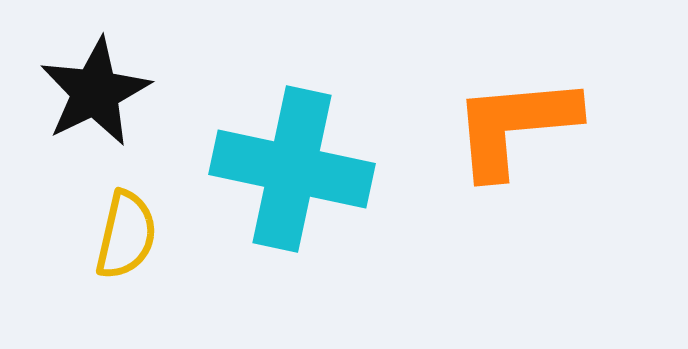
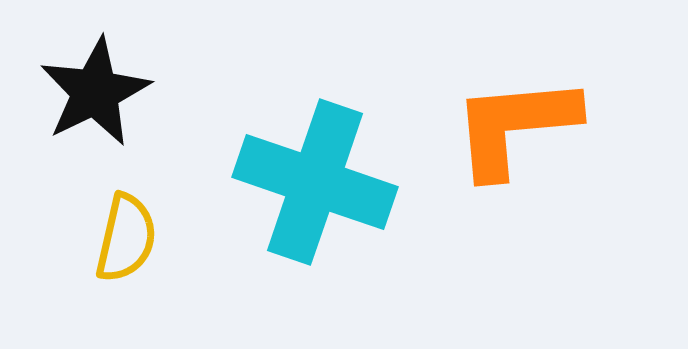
cyan cross: moved 23 px right, 13 px down; rotated 7 degrees clockwise
yellow semicircle: moved 3 px down
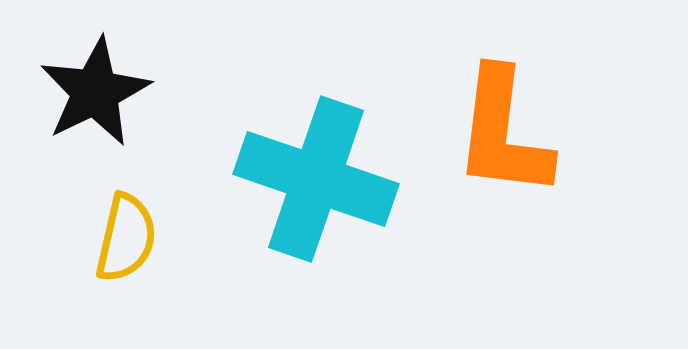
orange L-shape: moved 12 px left, 7 px down; rotated 78 degrees counterclockwise
cyan cross: moved 1 px right, 3 px up
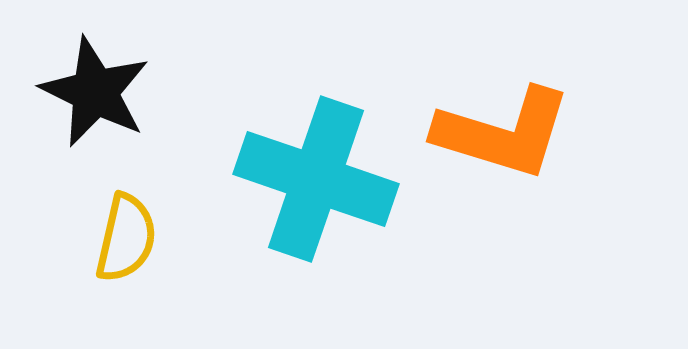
black star: rotated 20 degrees counterclockwise
orange L-shape: rotated 80 degrees counterclockwise
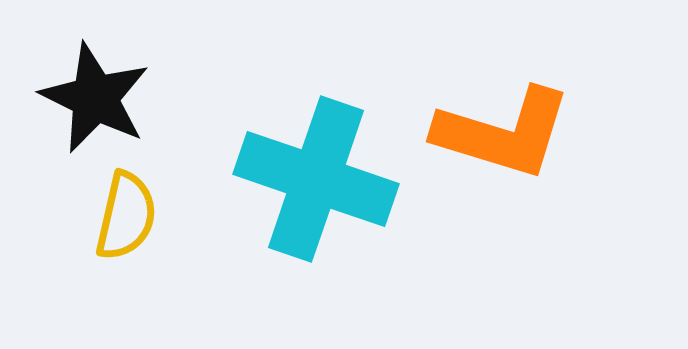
black star: moved 6 px down
yellow semicircle: moved 22 px up
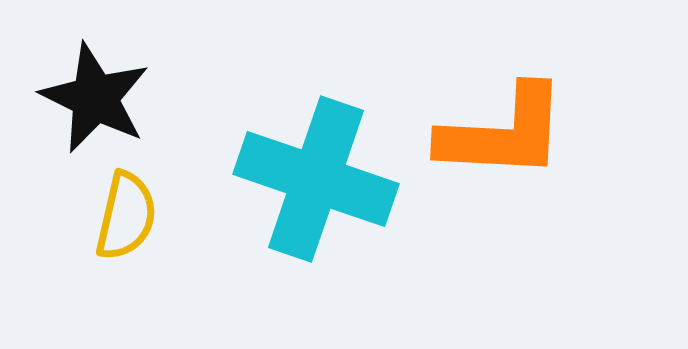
orange L-shape: rotated 14 degrees counterclockwise
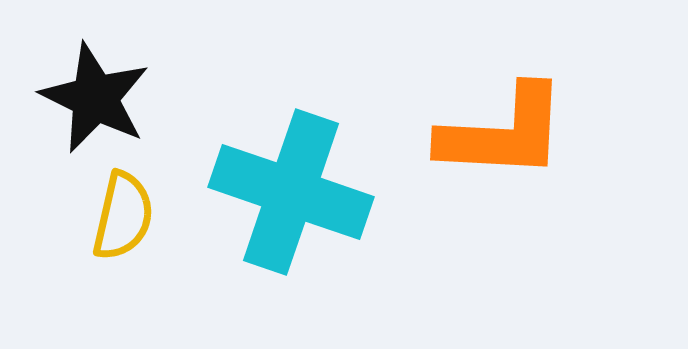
cyan cross: moved 25 px left, 13 px down
yellow semicircle: moved 3 px left
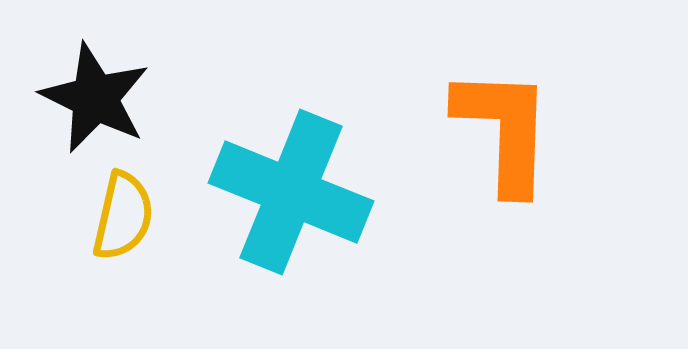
orange L-shape: moved 1 px right, 3 px up; rotated 91 degrees counterclockwise
cyan cross: rotated 3 degrees clockwise
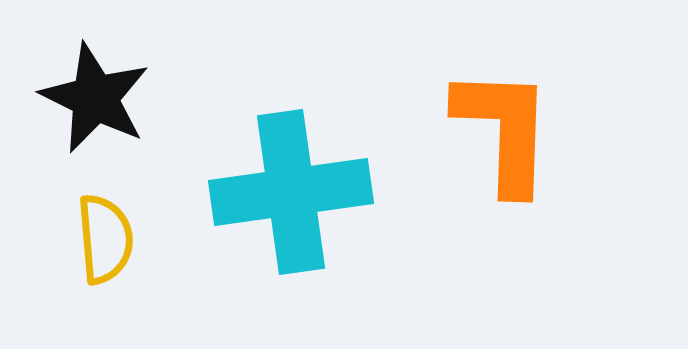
cyan cross: rotated 30 degrees counterclockwise
yellow semicircle: moved 18 px left, 23 px down; rotated 18 degrees counterclockwise
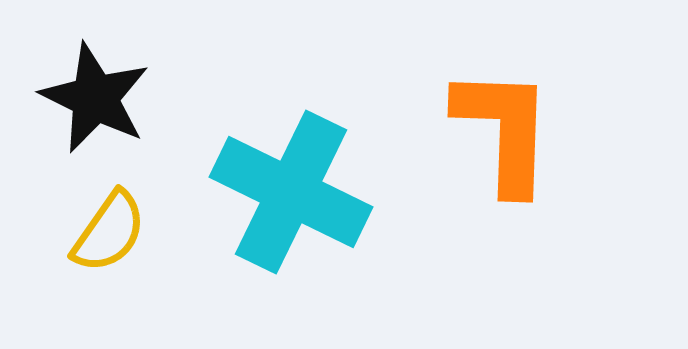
cyan cross: rotated 34 degrees clockwise
yellow semicircle: moved 4 px right, 7 px up; rotated 40 degrees clockwise
